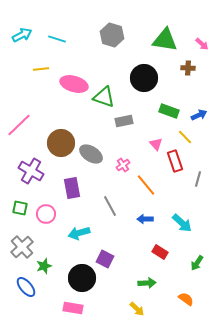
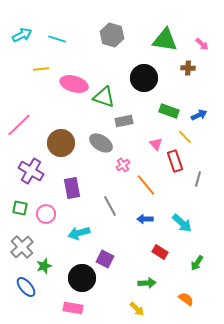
gray ellipse at (91, 154): moved 10 px right, 11 px up
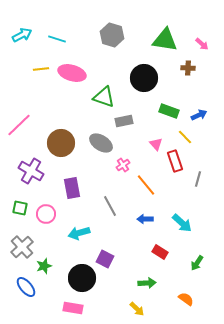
pink ellipse at (74, 84): moved 2 px left, 11 px up
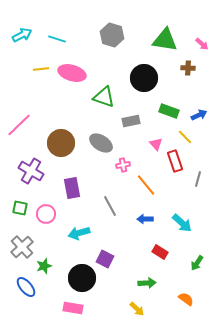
gray rectangle at (124, 121): moved 7 px right
pink cross at (123, 165): rotated 24 degrees clockwise
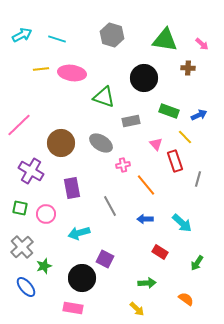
pink ellipse at (72, 73): rotated 8 degrees counterclockwise
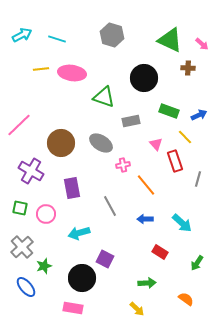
green triangle at (165, 40): moved 5 px right; rotated 16 degrees clockwise
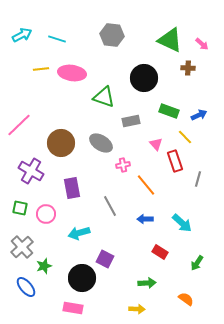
gray hexagon at (112, 35): rotated 10 degrees counterclockwise
yellow arrow at (137, 309): rotated 42 degrees counterclockwise
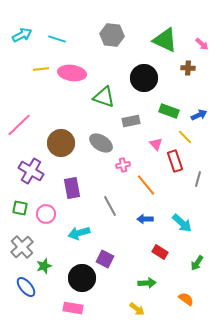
green triangle at (170, 40): moved 5 px left
yellow arrow at (137, 309): rotated 35 degrees clockwise
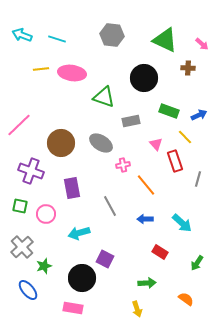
cyan arrow at (22, 35): rotated 132 degrees counterclockwise
purple cross at (31, 171): rotated 10 degrees counterclockwise
green square at (20, 208): moved 2 px up
blue ellipse at (26, 287): moved 2 px right, 3 px down
yellow arrow at (137, 309): rotated 35 degrees clockwise
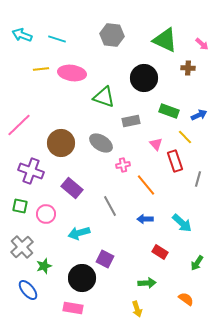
purple rectangle at (72, 188): rotated 40 degrees counterclockwise
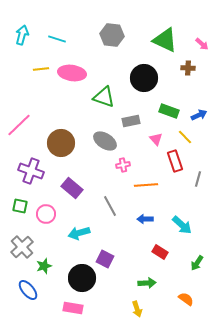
cyan arrow at (22, 35): rotated 84 degrees clockwise
gray ellipse at (101, 143): moved 4 px right, 2 px up
pink triangle at (156, 144): moved 5 px up
orange line at (146, 185): rotated 55 degrees counterclockwise
cyan arrow at (182, 223): moved 2 px down
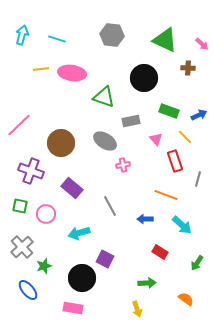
orange line at (146, 185): moved 20 px right, 10 px down; rotated 25 degrees clockwise
